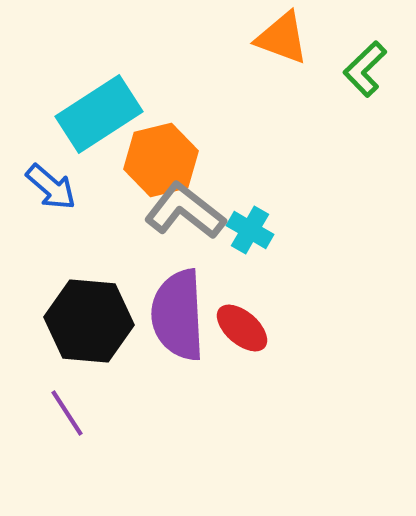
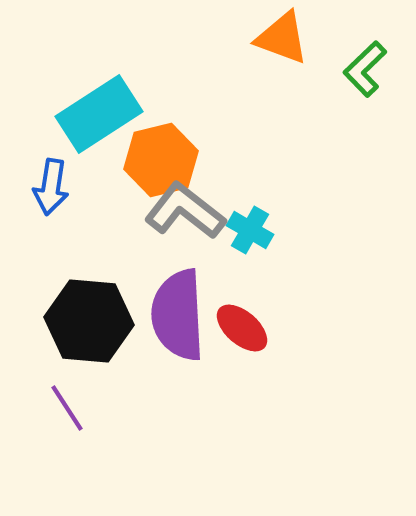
blue arrow: rotated 58 degrees clockwise
purple line: moved 5 px up
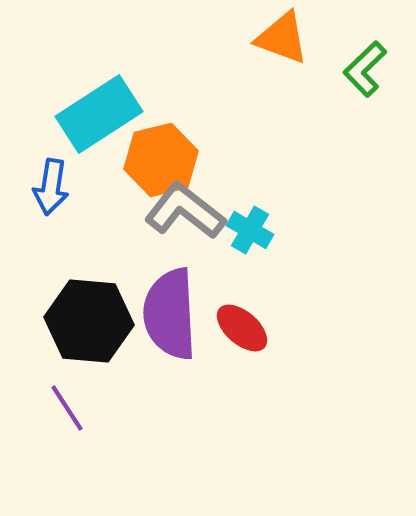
purple semicircle: moved 8 px left, 1 px up
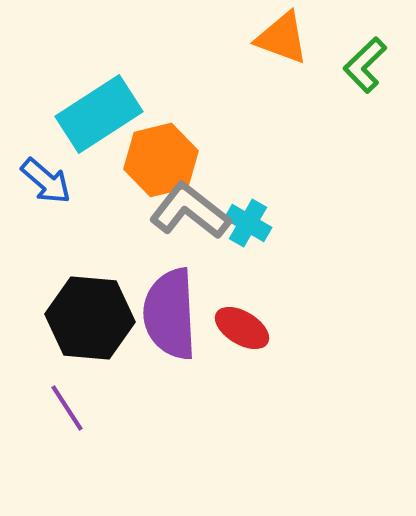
green L-shape: moved 4 px up
blue arrow: moved 5 px left, 6 px up; rotated 58 degrees counterclockwise
gray L-shape: moved 5 px right
cyan cross: moved 2 px left, 7 px up
black hexagon: moved 1 px right, 3 px up
red ellipse: rotated 10 degrees counterclockwise
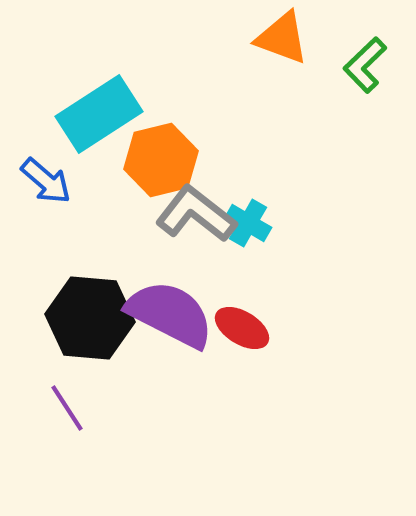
gray L-shape: moved 6 px right, 3 px down
purple semicircle: rotated 120 degrees clockwise
